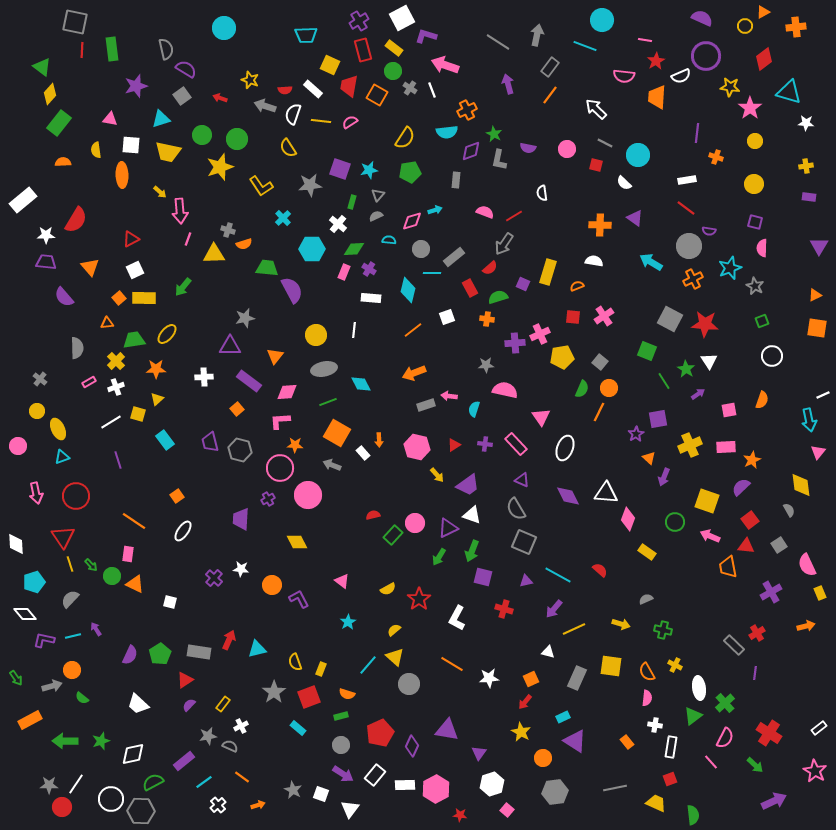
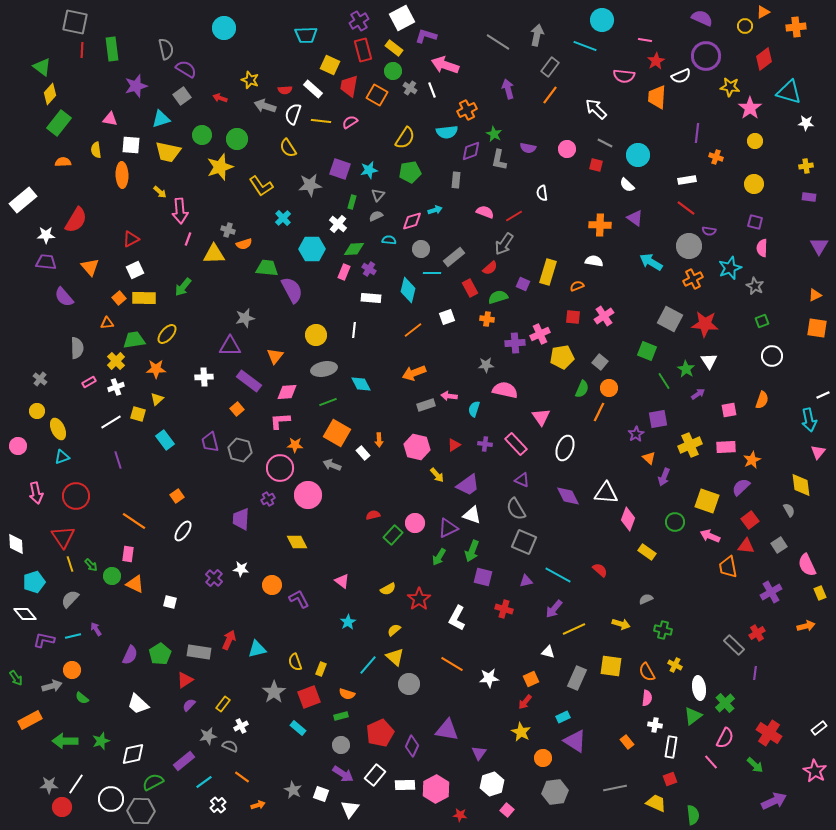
purple arrow at (508, 84): moved 5 px down
white semicircle at (624, 183): moved 3 px right, 2 px down
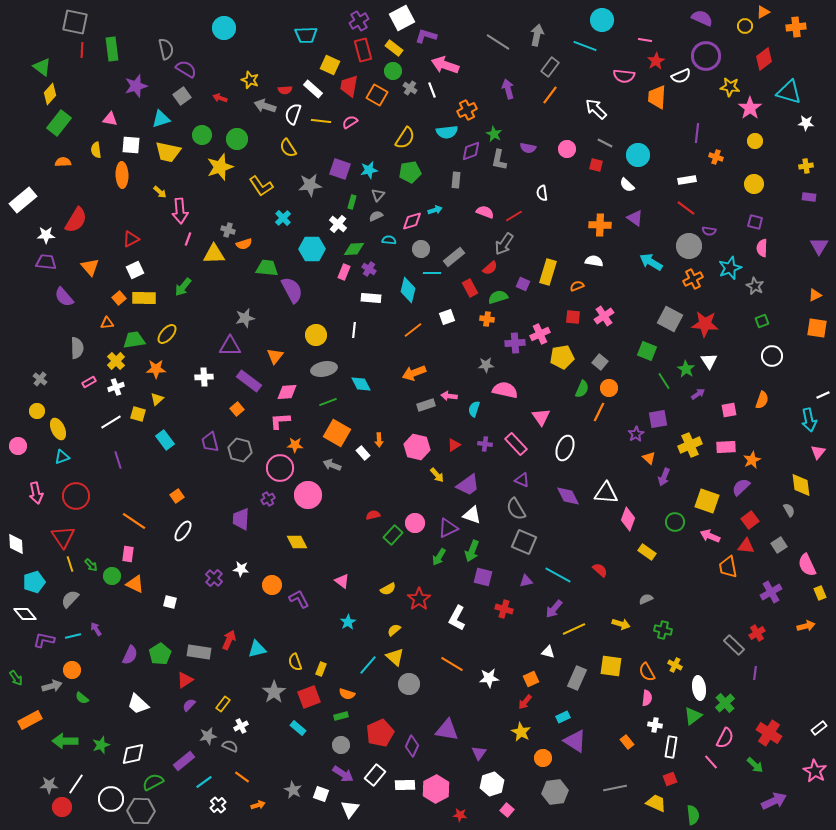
green star at (101, 741): moved 4 px down
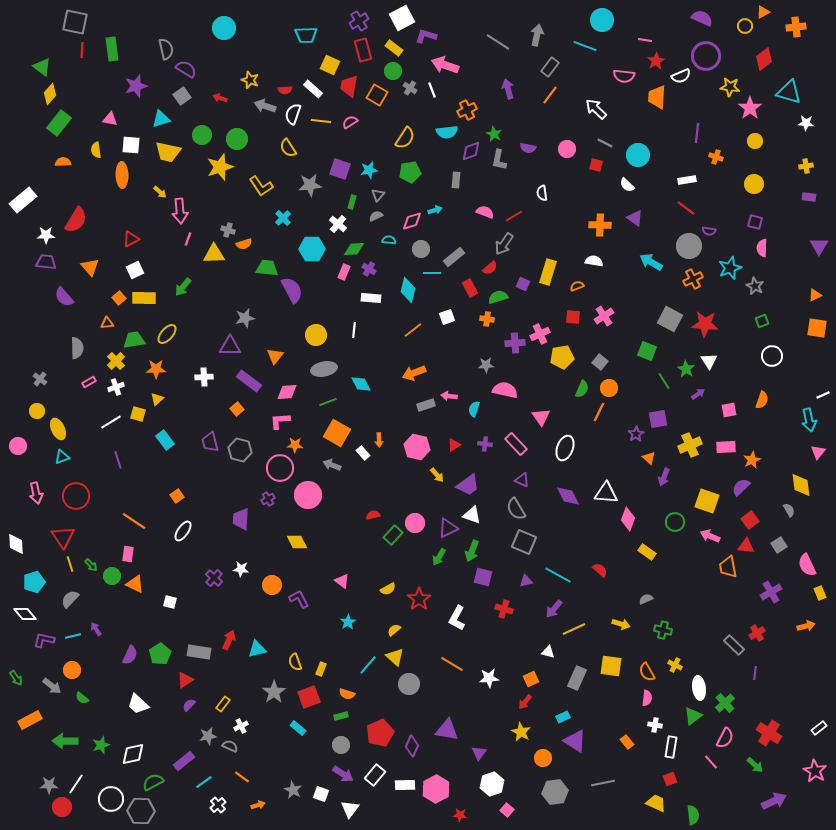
gray arrow at (52, 686): rotated 54 degrees clockwise
gray line at (615, 788): moved 12 px left, 5 px up
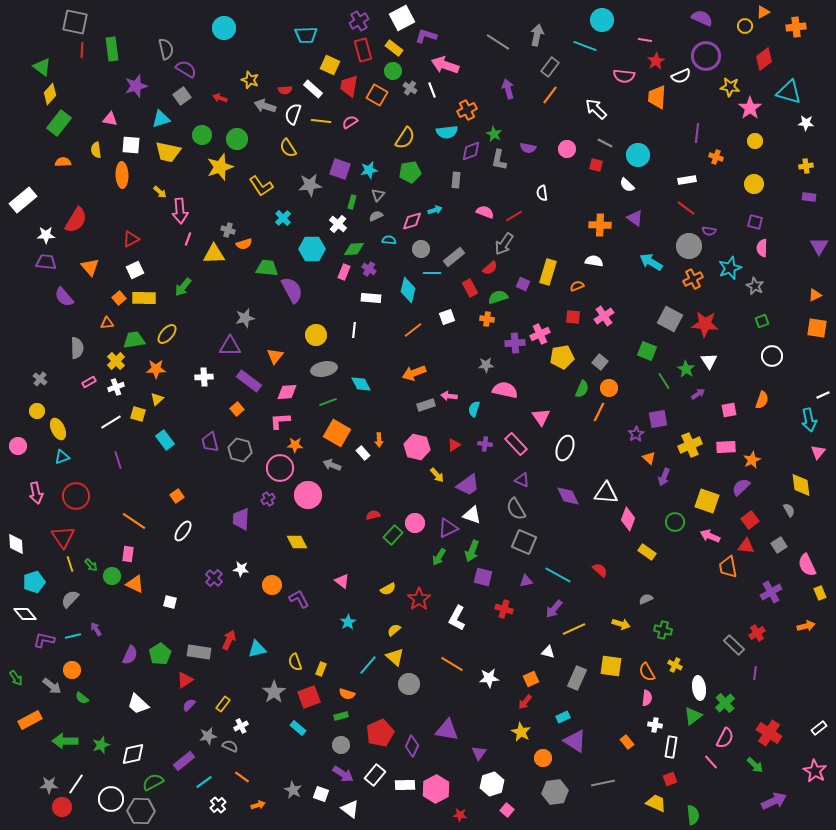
white triangle at (350, 809): rotated 30 degrees counterclockwise
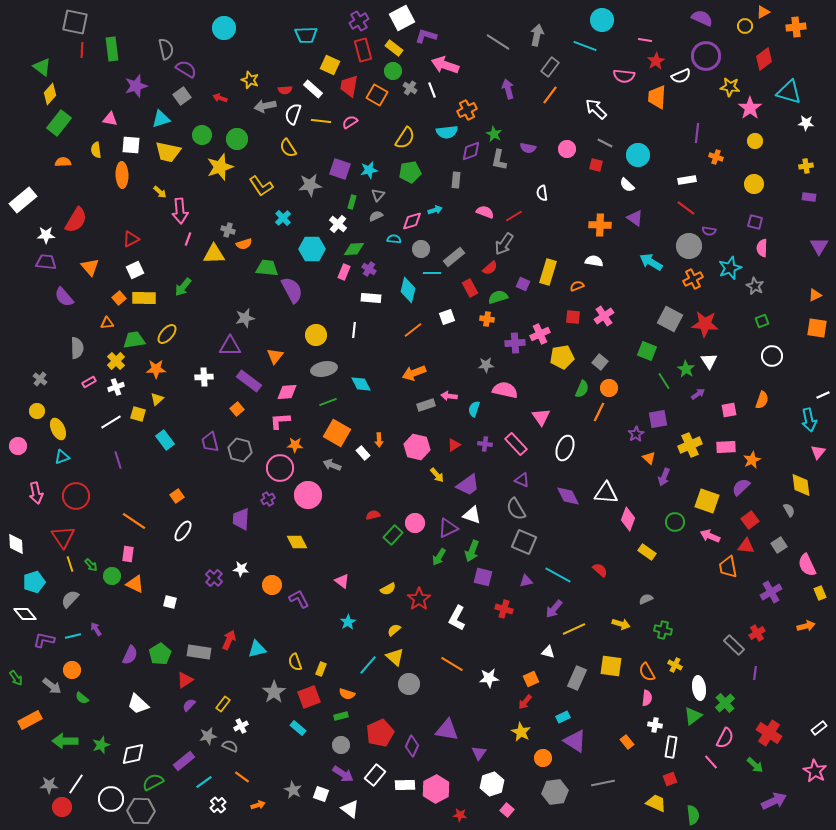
gray arrow at (265, 106): rotated 30 degrees counterclockwise
cyan semicircle at (389, 240): moved 5 px right, 1 px up
